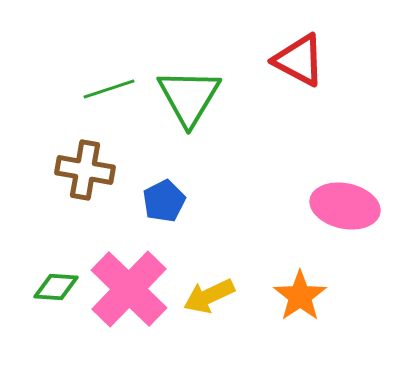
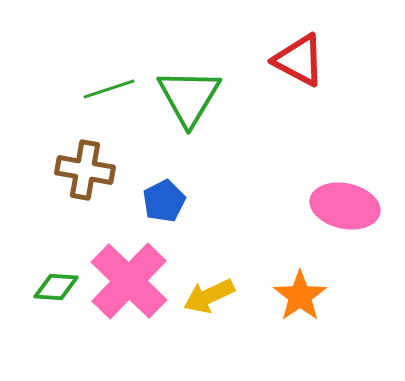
pink cross: moved 8 px up
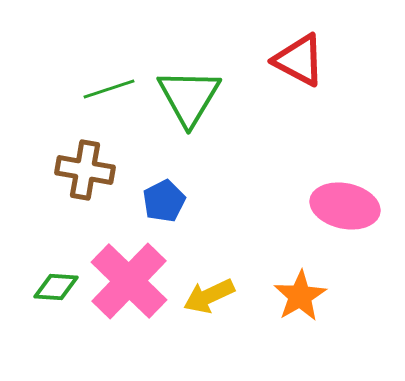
orange star: rotated 4 degrees clockwise
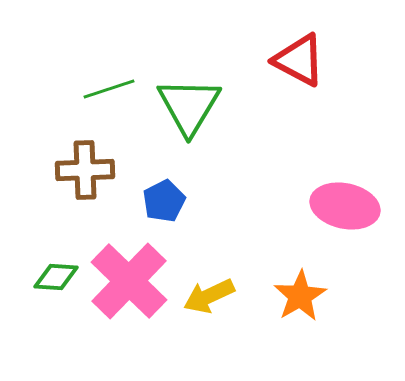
green triangle: moved 9 px down
brown cross: rotated 12 degrees counterclockwise
green diamond: moved 10 px up
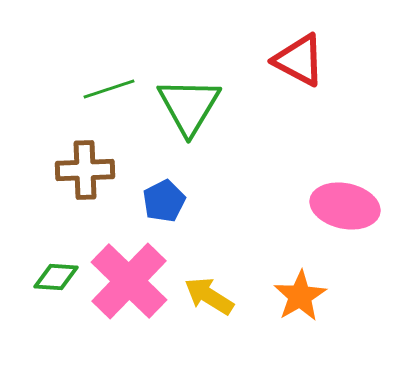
yellow arrow: rotated 57 degrees clockwise
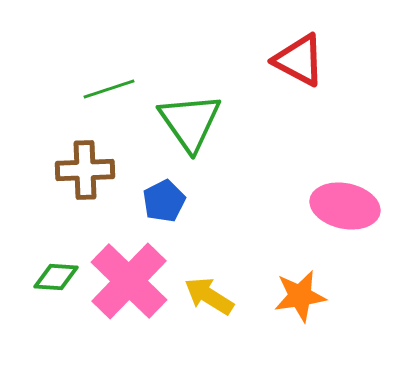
green triangle: moved 1 px right, 16 px down; rotated 6 degrees counterclockwise
orange star: rotated 22 degrees clockwise
